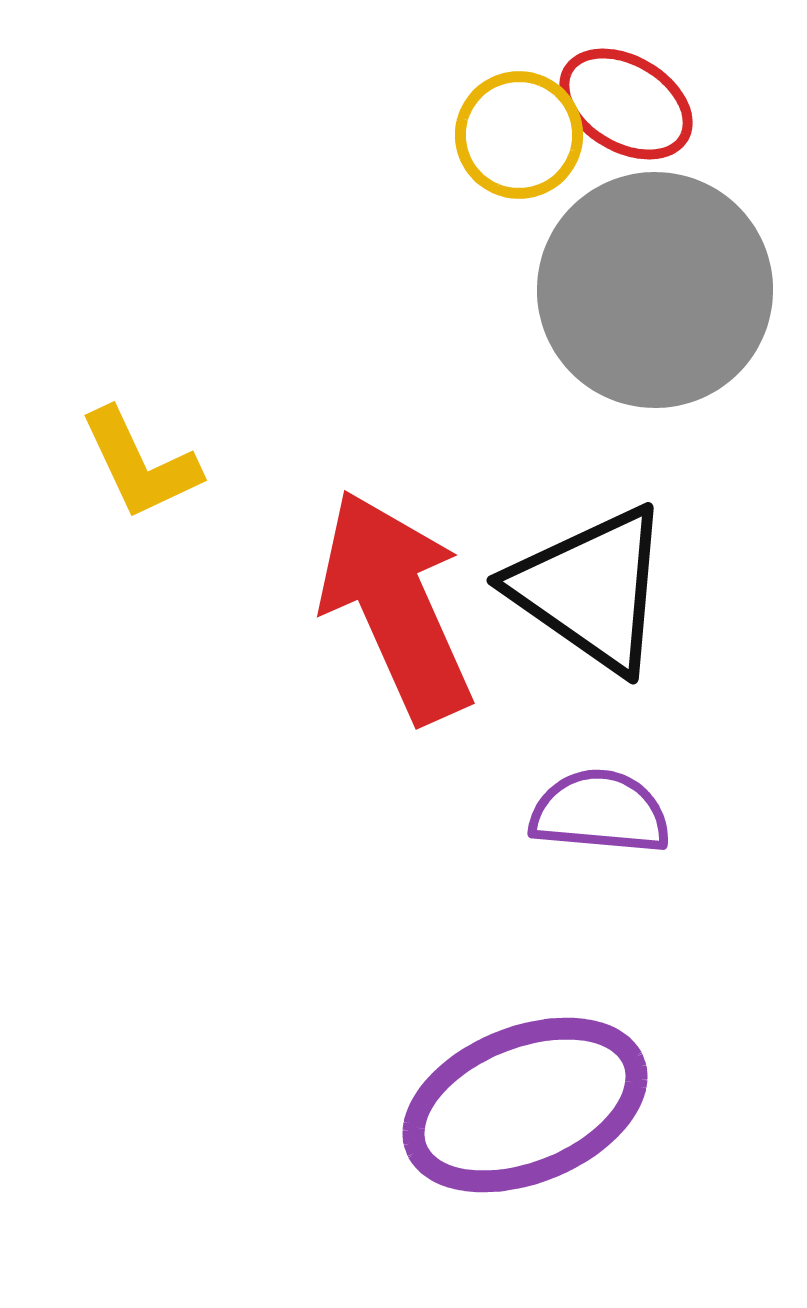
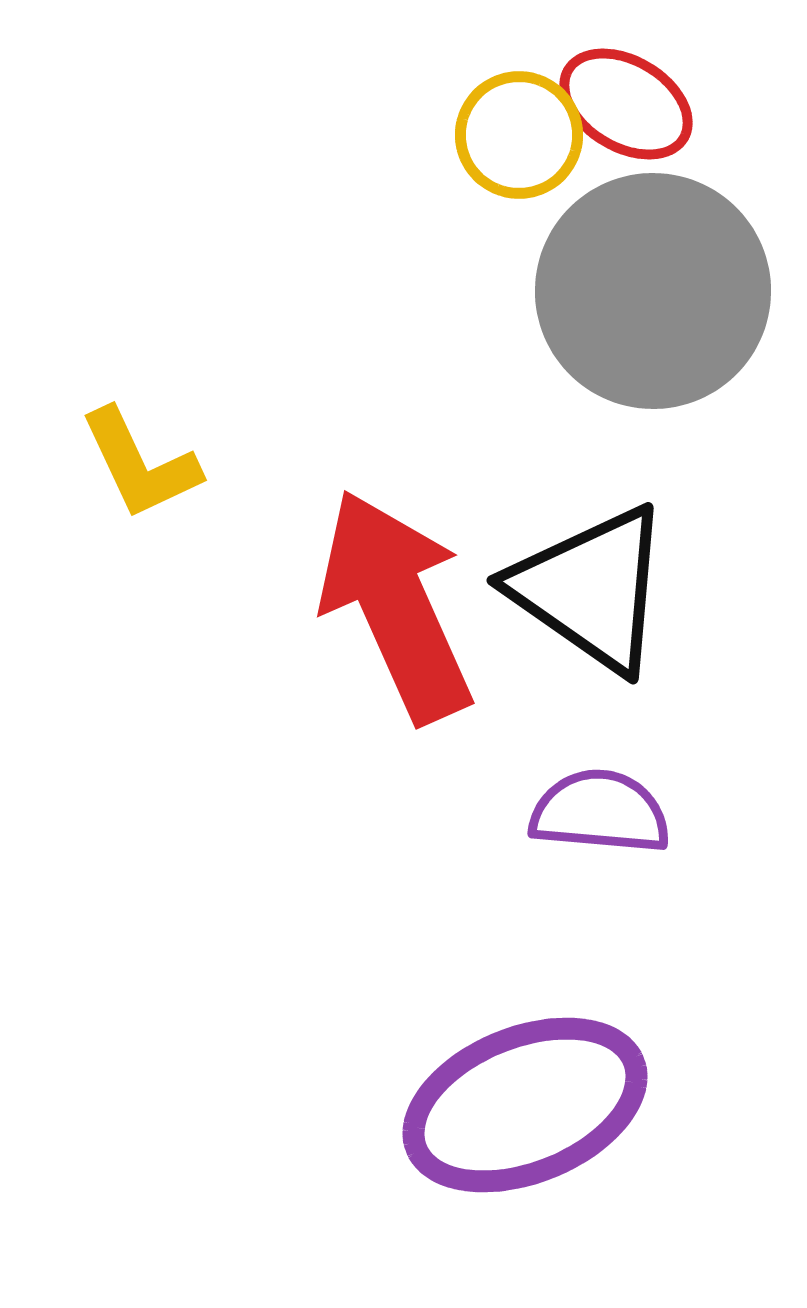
gray circle: moved 2 px left, 1 px down
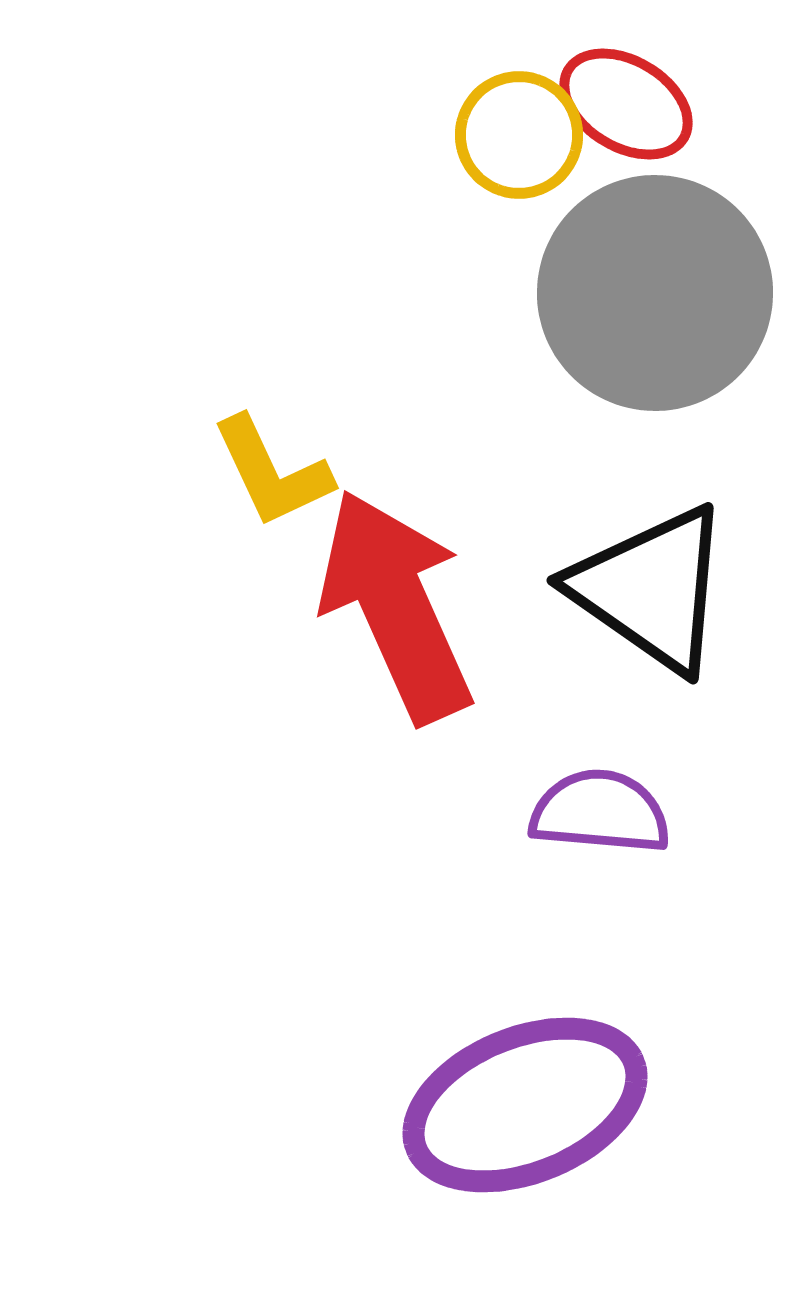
gray circle: moved 2 px right, 2 px down
yellow L-shape: moved 132 px right, 8 px down
black triangle: moved 60 px right
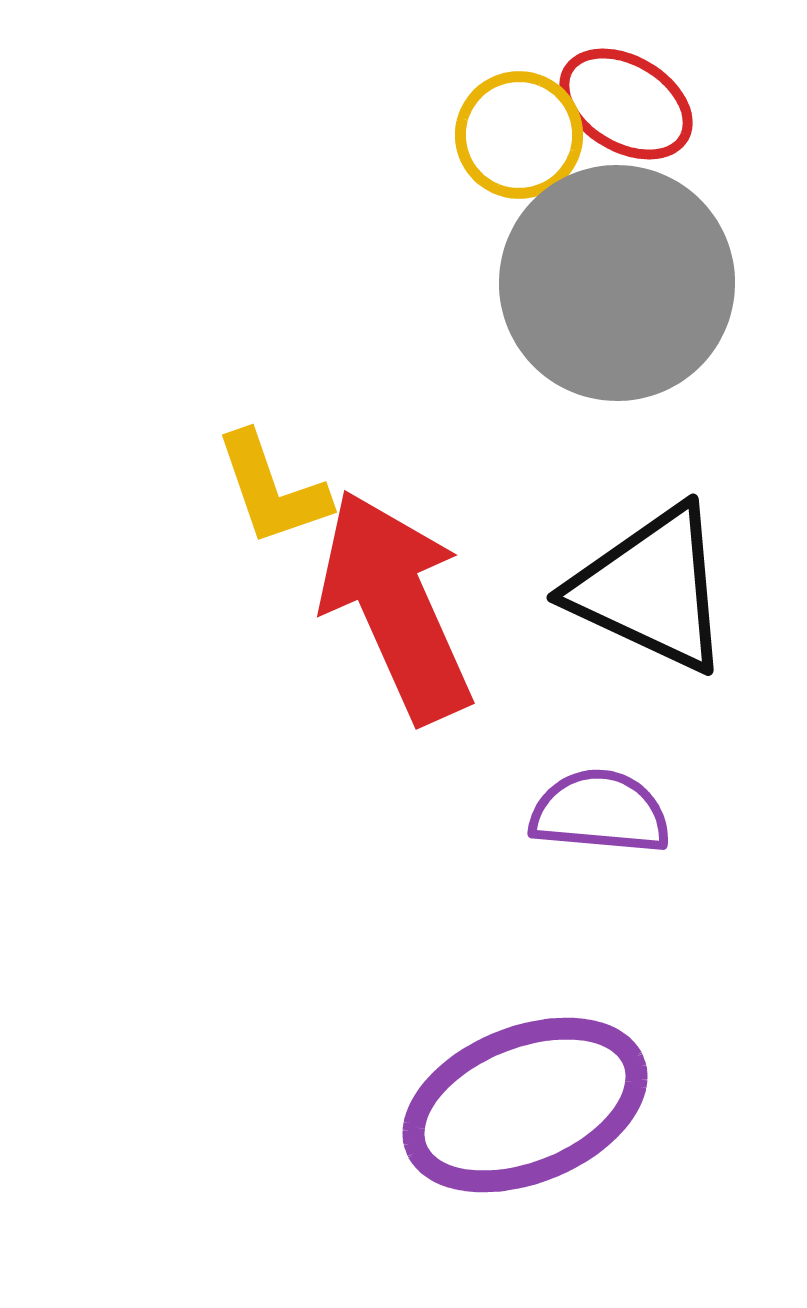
gray circle: moved 38 px left, 10 px up
yellow L-shape: moved 17 px down; rotated 6 degrees clockwise
black triangle: rotated 10 degrees counterclockwise
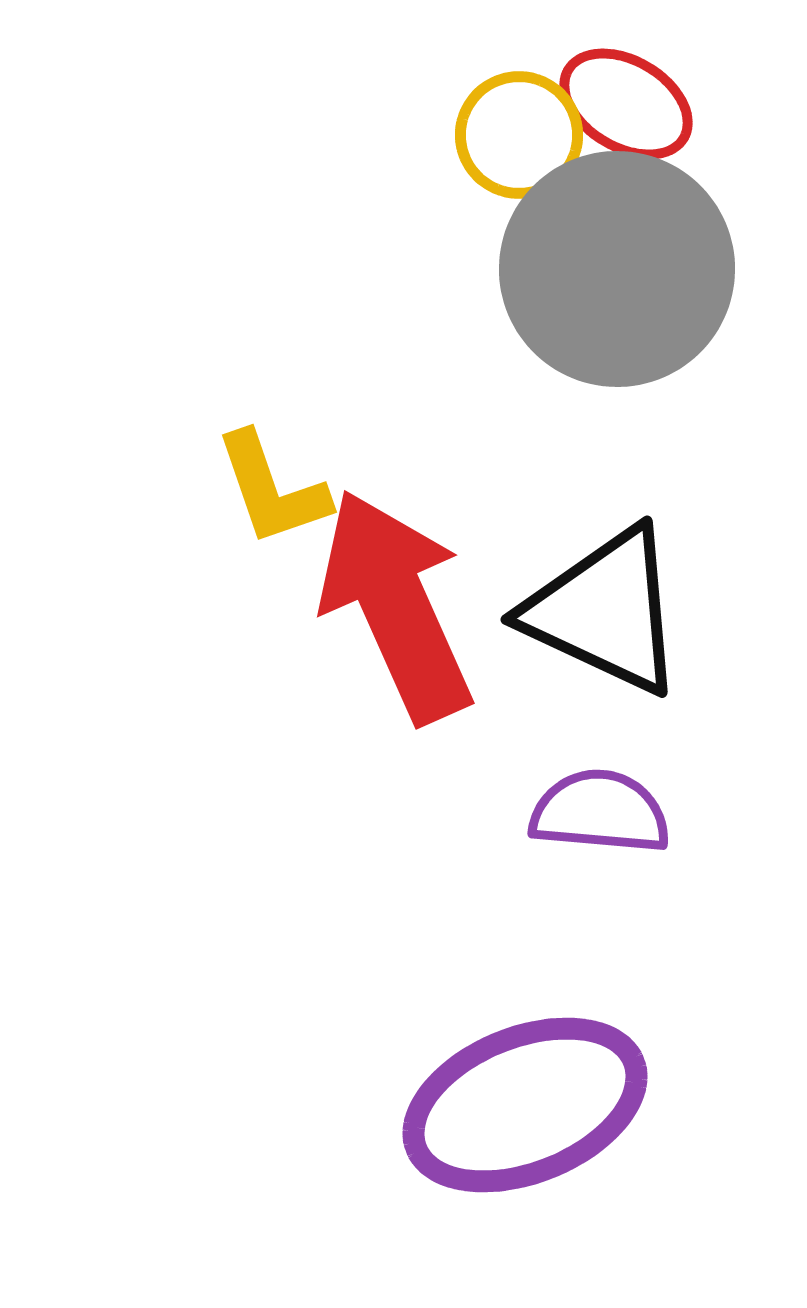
gray circle: moved 14 px up
black triangle: moved 46 px left, 22 px down
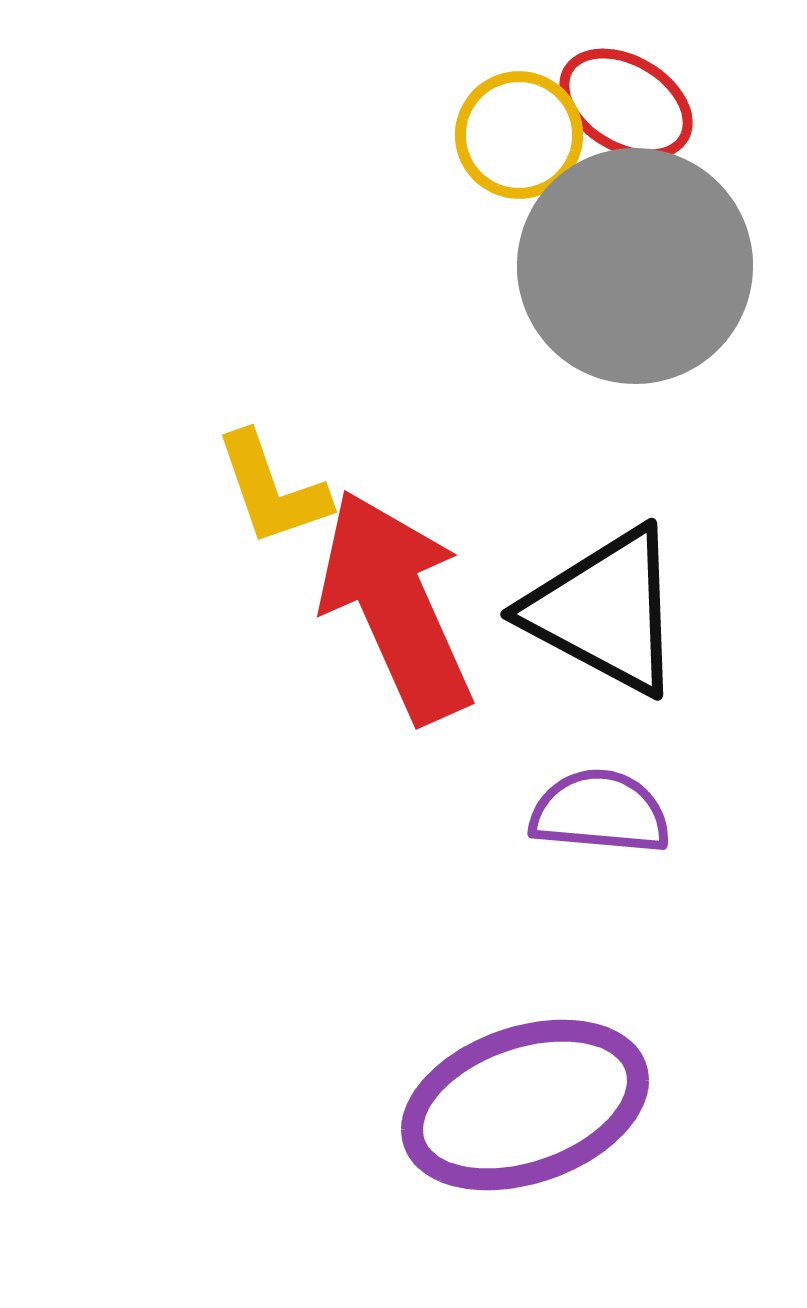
gray circle: moved 18 px right, 3 px up
black triangle: rotated 3 degrees clockwise
purple ellipse: rotated 3 degrees clockwise
